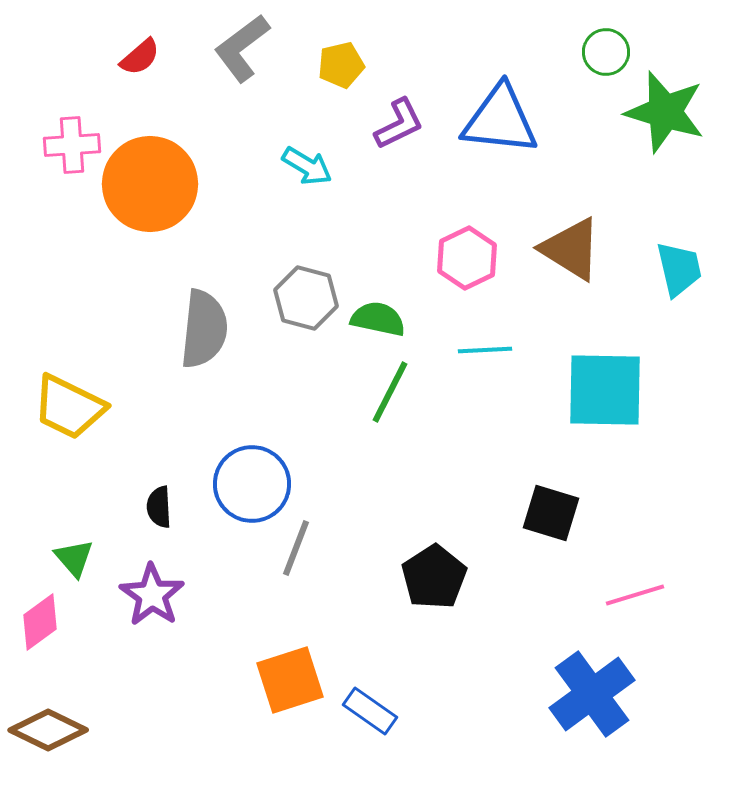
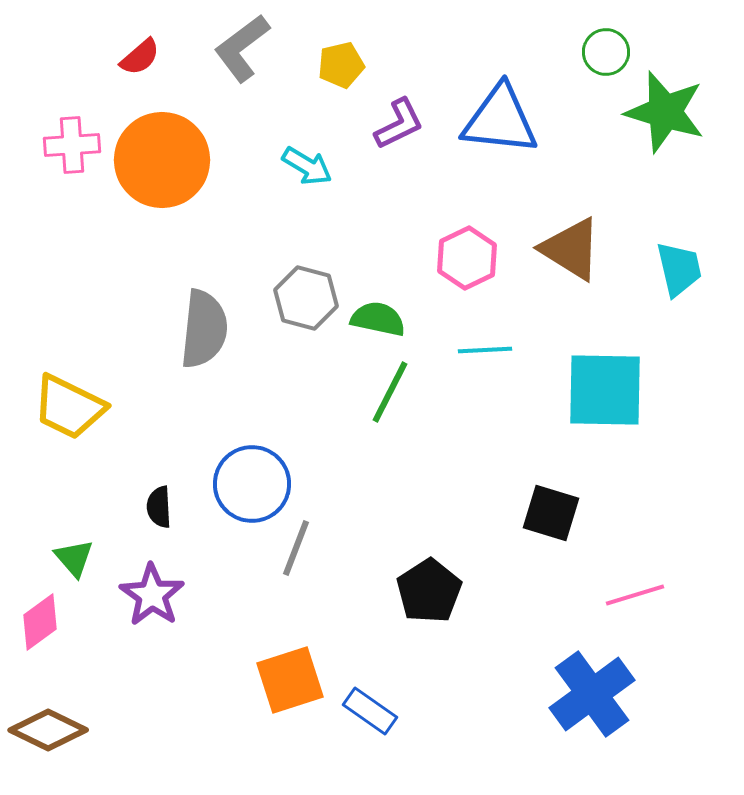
orange circle: moved 12 px right, 24 px up
black pentagon: moved 5 px left, 14 px down
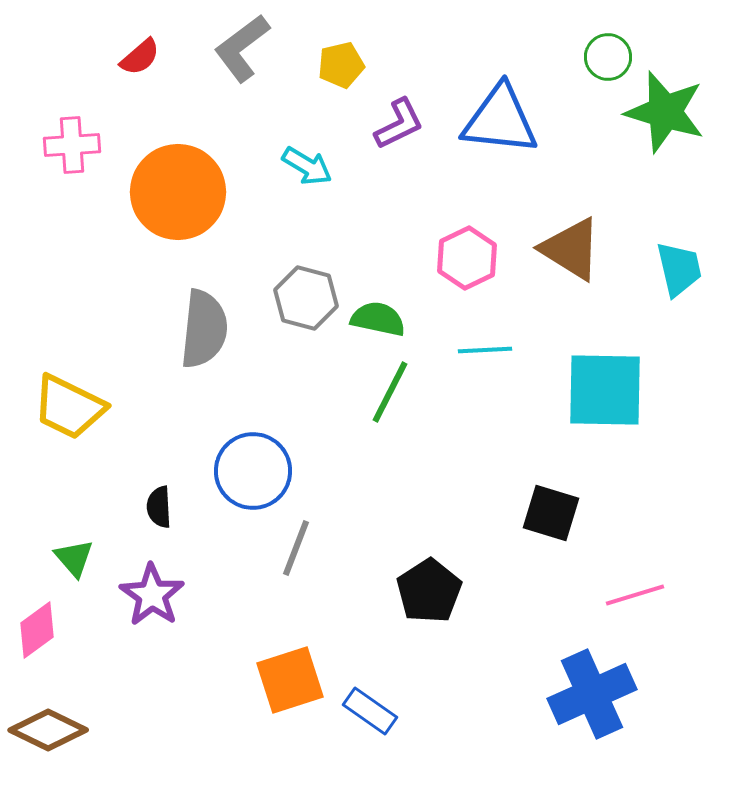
green circle: moved 2 px right, 5 px down
orange circle: moved 16 px right, 32 px down
blue circle: moved 1 px right, 13 px up
pink diamond: moved 3 px left, 8 px down
blue cross: rotated 12 degrees clockwise
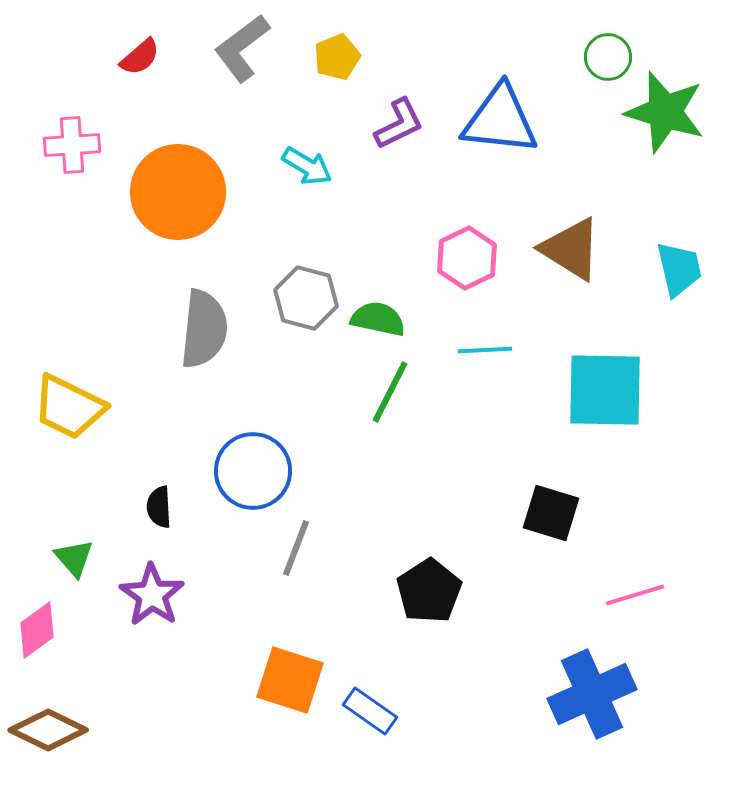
yellow pentagon: moved 4 px left, 8 px up; rotated 9 degrees counterclockwise
orange square: rotated 36 degrees clockwise
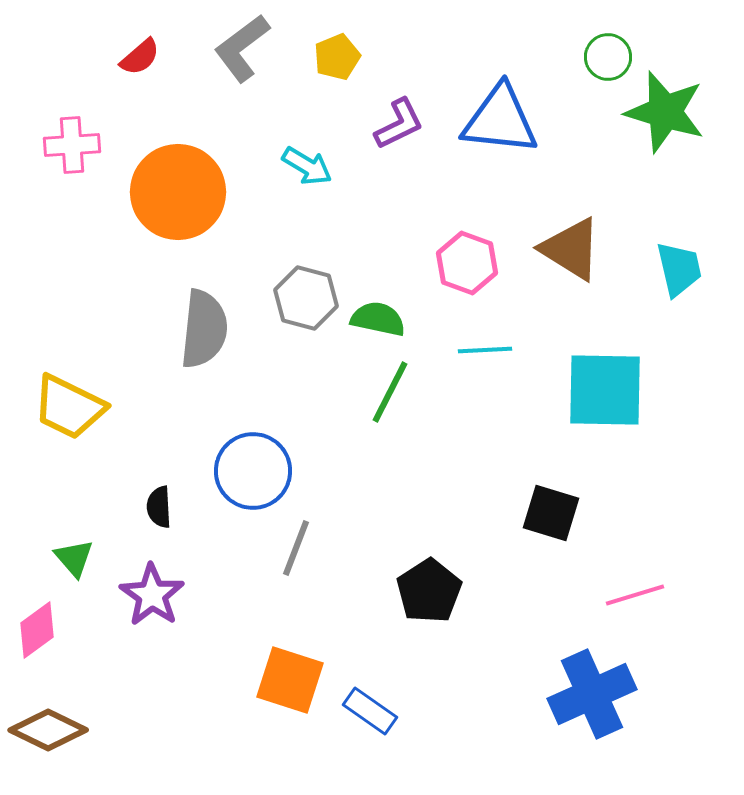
pink hexagon: moved 5 px down; rotated 14 degrees counterclockwise
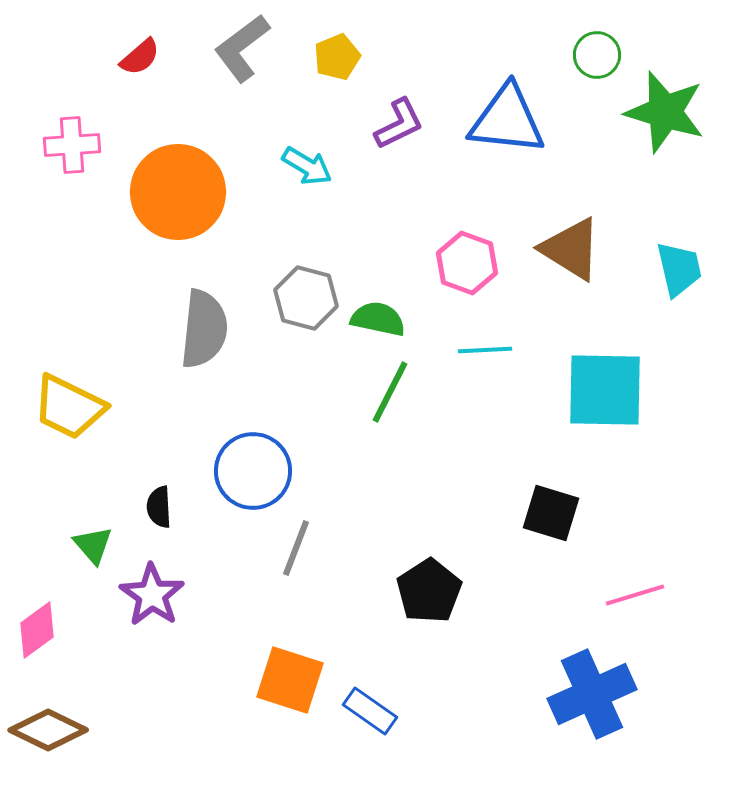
green circle: moved 11 px left, 2 px up
blue triangle: moved 7 px right
green triangle: moved 19 px right, 13 px up
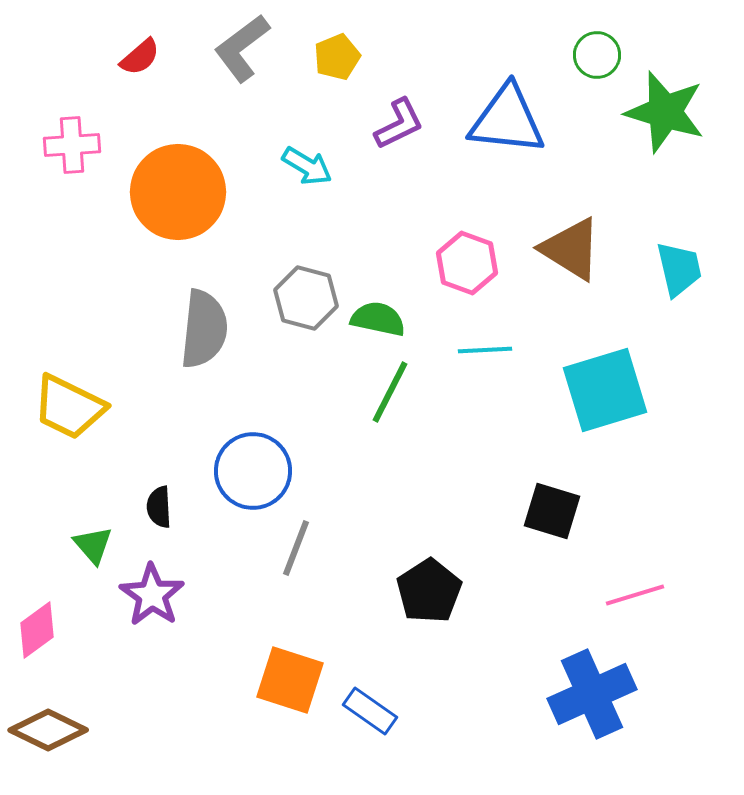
cyan square: rotated 18 degrees counterclockwise
black square: moved 1 px right, 2 px up
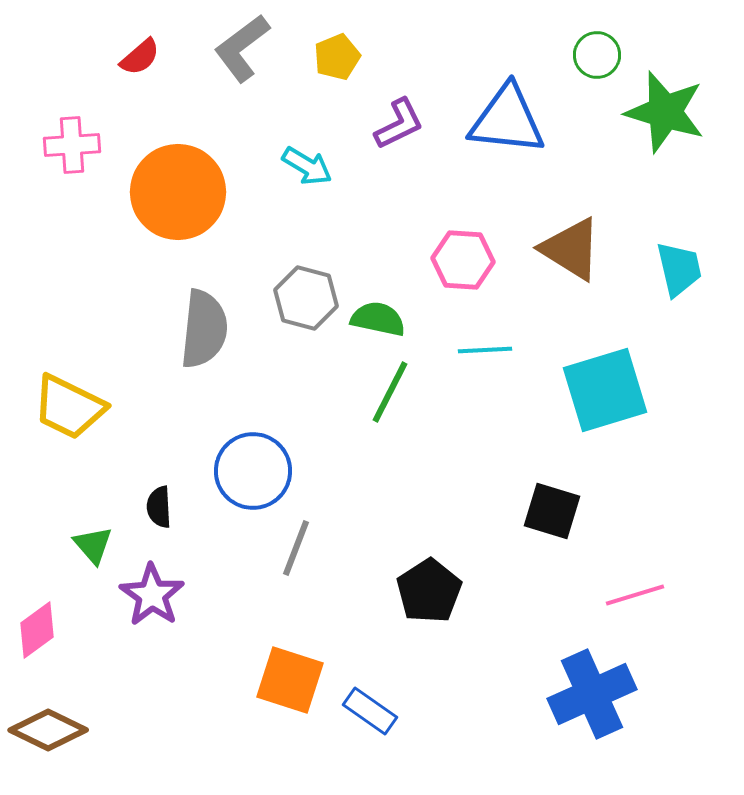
pink hexagon: moved 4 px left, 3 px up; rotated 16 degrees counterclockwise
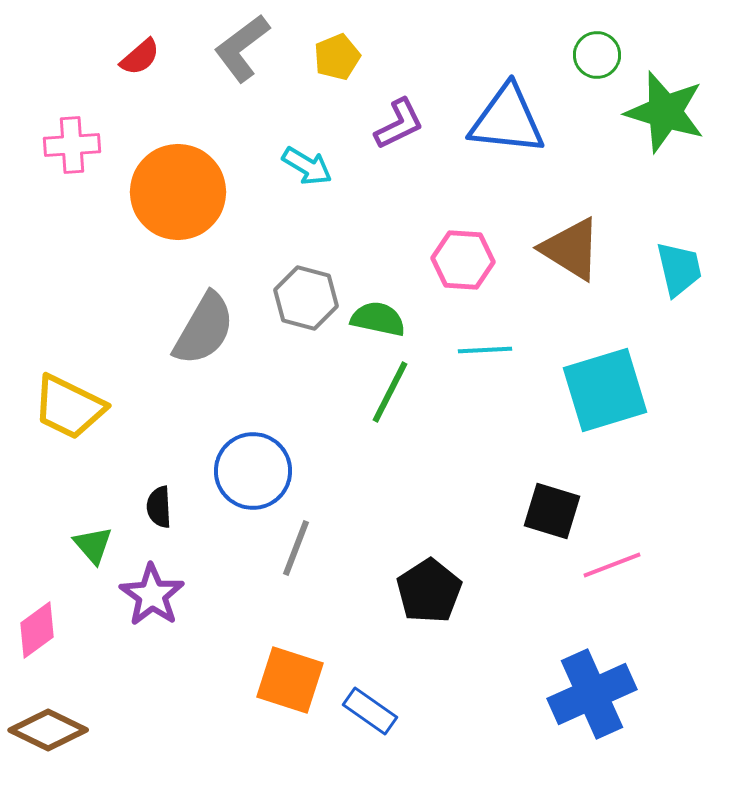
gray semicircle: rotated 24 degrees clockwise
pink line: moved 23 px left, 30 px up; rotated 4 degrees counterclockwise
